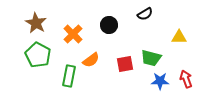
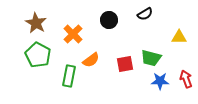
black circle: moved 5 px up
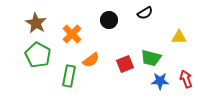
black semicircle: moved 1 px up
orange cross: moved 1 px left
red square: rotated 12 degrees counterclockwise
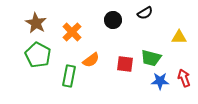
black circle: moved 4 px right
orange cross: moved 2 px up
red square: rotated 30 degrees clockwise
red arrow: moved 2 px left, 1 px up
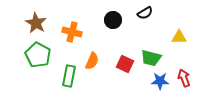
orange cross: rotated 30 degrees counterclockwise
orange semicircle: moved 1 px right, 1 px down; rotated 30 degrees counterclockwise
red square: rotated 18 degrees clockwise
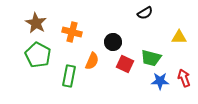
black circle: moved 22 px down
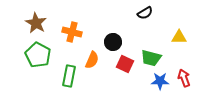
orange semicircle: moved 1 px up
